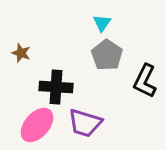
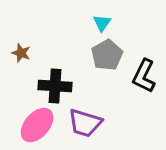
gray pentagon: rotated 8 degrees clockwise
black L-shape: moved 1 px left, 5 px up
black cross: moved 1 px left, 1 px up
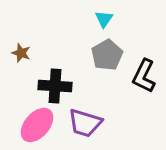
cyan triangle: moved 2 px right, 4 px up
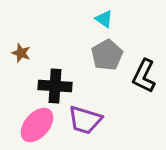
cyan triangle: rotated 30 degrees counterclockwise
purple trapezoid: moved 3 px up
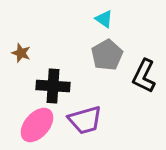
black cross: moved 2 px left
purple trapezoid: rotated 33 degrees counterclockwise
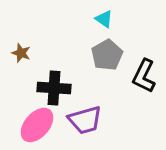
black cross: moved 1 px right, 2 px down
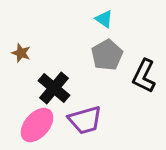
black cross: rotated 36 degrees clockwise
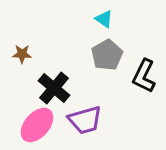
brown star: moved 1 px right, 1 px down; rotated 18 degrees counterclockwise
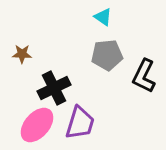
cyan triangle: moved 1 px left, 2 px up
gray pentagon: rotated 24 degrees clockwise
black cross: rotated 24 degrees clockwise
purple trapezoid: moved 5 px left, 3 px down; rotated 57 degrees counterclockwise
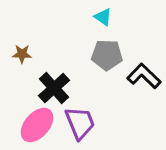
gray pentagon: rotated 8 degrees clockwise
black L-shape: rotated 108 degrees clockwise
black cross: rotated 16 degrees counterclockwise
purple trapezoid: rotated 39 degrees counterclockwise
